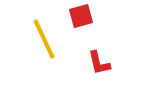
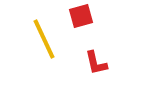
red L-shape: moved 3 px left
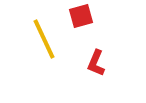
red L-shape: rotated 36 degrees clockwise
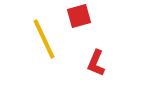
red square: moved 2 px left
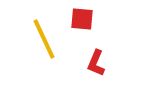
red square: moved 3 px right, 3 px down; rotated 20 degrees clockwise
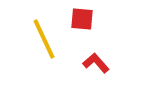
red L-shape: rotated 116 degrees clockwise
